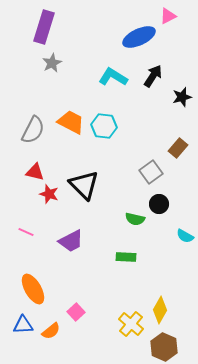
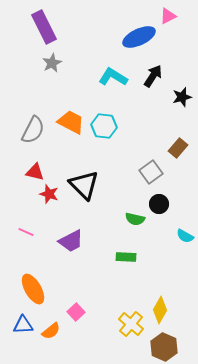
purple rectangle: rotated 44 degrees counterclockwise
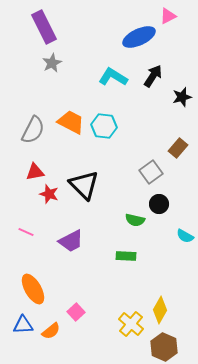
red triangle: rotated 24 degrees counterclockwise
green semicircle: moved 1 px down
green rectangle: moved 1 px up
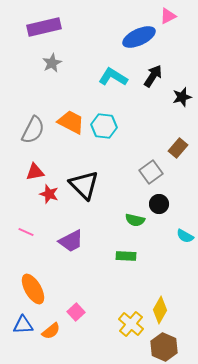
purple rectangle: rotated 76 degrees counterclockwise
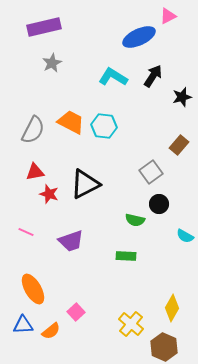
brown rectangle: moved 1 px right, 3 px up
black triangle: moved 1 px right, 1 px up; rotated 48 degrees clockwise
purple trapezoid: rotated 8 degrees clockwise
yellow diamond: moved 12 px right, 2 px up
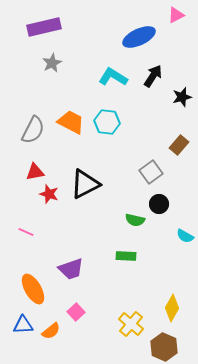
pink triangle: moved 8 px right, 1 px up
cyan hexagon: moved 3 px right, 4 px up
purple trapezoid: moved 28 px down
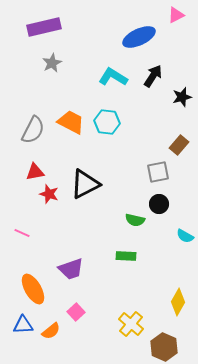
gray square: moved 7 px right; rotated 25 degrees clockwise
pink line: moved 4 px left, 1 px down
yellow diamond: moved 6 px right, 6 px up
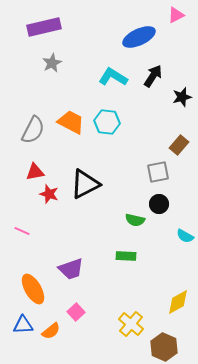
pink line: moved 2 px up
yellow diamond: rotated 32 degrees clockwise
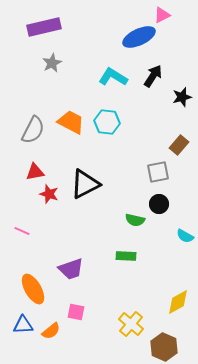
pink triangle: moved 14 px left
pink square: rotated 36 degrees counterclockwise
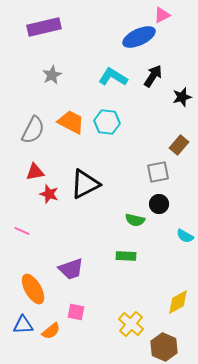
gray star: moved 12 px down
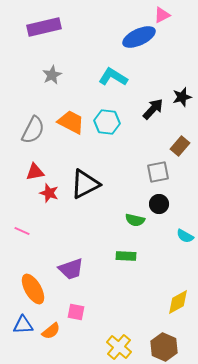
black arrow: moved 33 px down; rotated 10 degrees clockwise
brown rectangle: moved 1 px right, 1 px down
red star: moved 1 px up
yellow cross: moved 12 px left, 23 px down
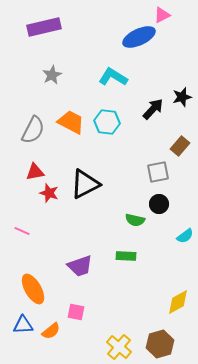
cyan semicircle: rotated 66 degrees counterclockwise
purple trapezoid: moved 9 px right, 3 px up
brown hexagon: moved 4 px left, 3 px up; rotated 20 degrees clockwise
